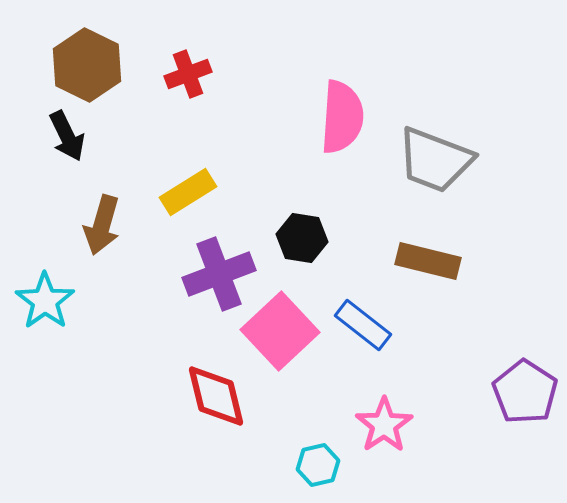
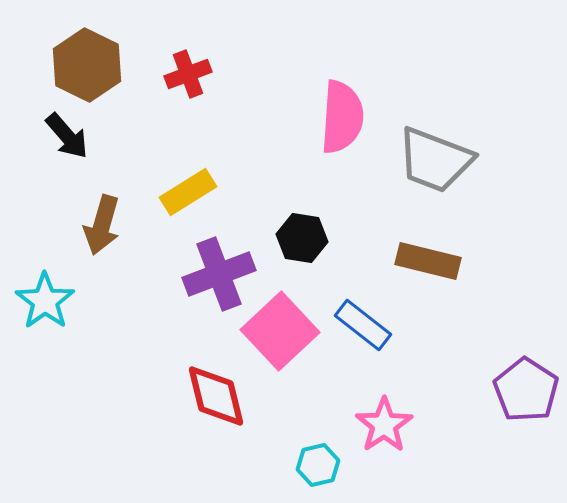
black arrow: rotated 15 degrees counterclockwise
purple pentagon: moved 1 px right, 2 px up
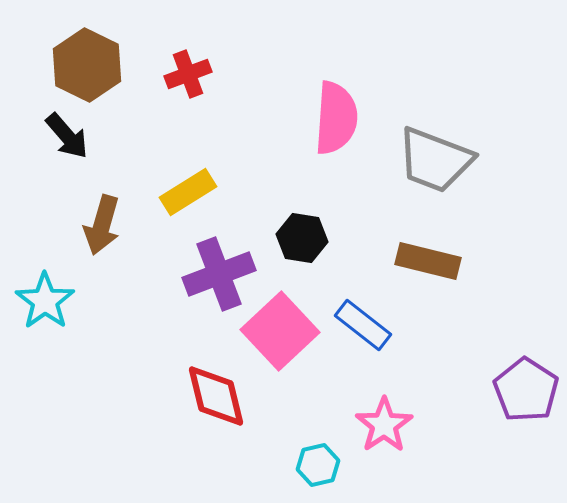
pink semicircle: moved 6 px left, 1 px down
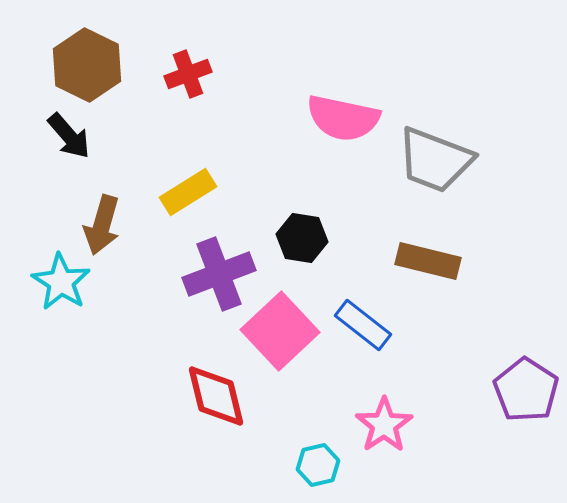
pink semicircle: moved 7 px right; rotated 98 degrees clockwise
black arrow: moved 2 px right
cyan star: moved 16 px right, 19 px up; rotated 4 degrees counterclockwise
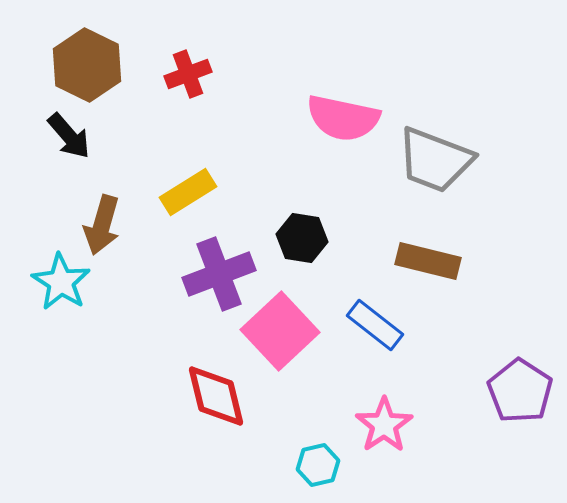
blue rectangle: moved 12 px right
purple pentagon: moved 6 px left, 1 px down
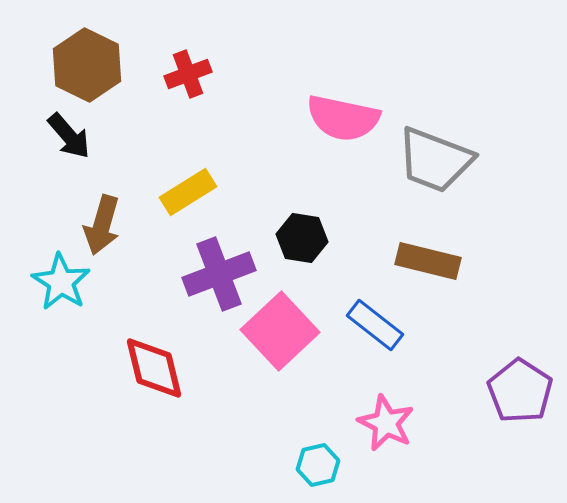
red diamond: moved 62 px left, 28 px up
pink star: moved 2 px right, 2 px up; rotated 12 degrees counterclockwise
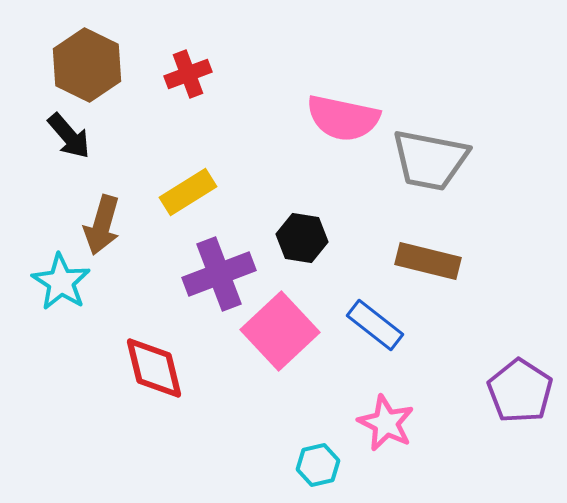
gray trapezoid: moved 5 px left; rotated 10 degrees counterclockwise
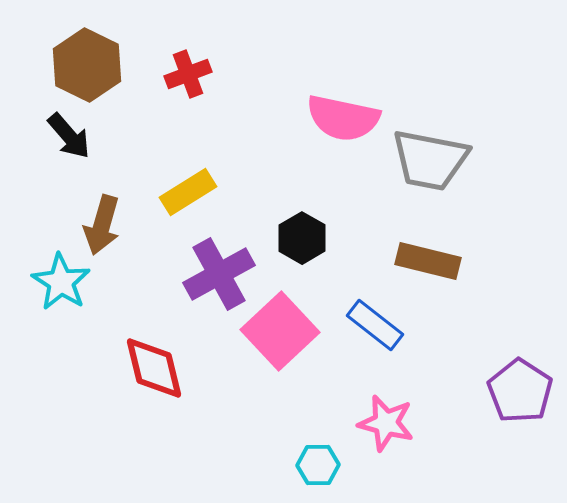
black hexagon: rotated 21 degrees clockwise
purple cross: rotated 8 degrees counterclockwise
pink star: rotated 12 degrees counterclockwise
cyan hexagon: rotated 12 degrees clockwise
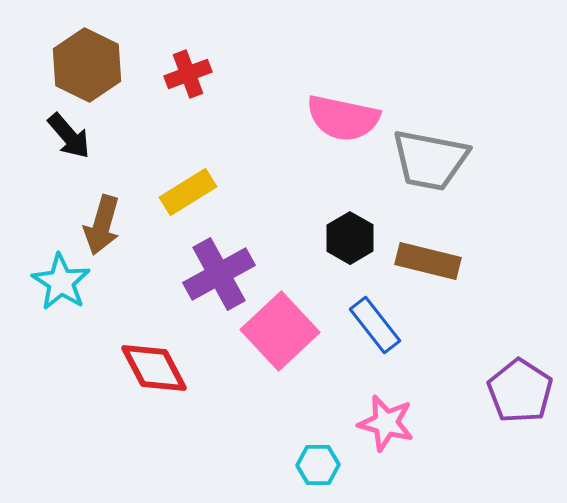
black hexagon: moved 48 px right
blue rectangle: rotated 14 degrees clockwise
red diamond: rotated 14 degrees counterclockwise
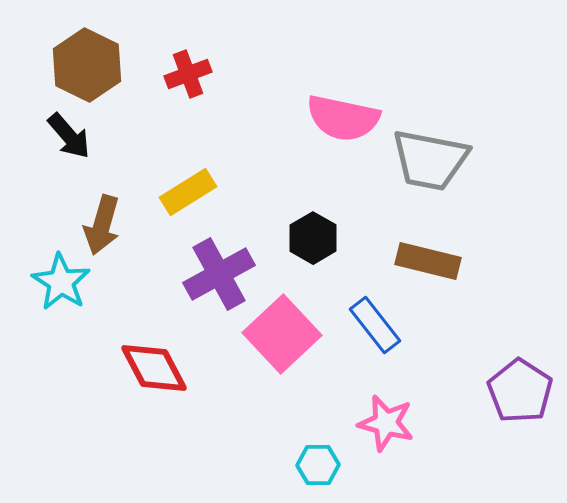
black hexagon: moved 37 px left
pink square: moved 2 px right, 3 px down
